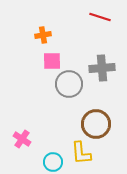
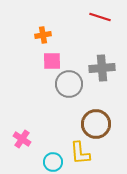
yellow L-shape: moved 1 px left
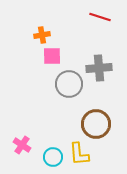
orange cross: moved 1 px left
pink square: moved 5 px up
gray cross: moved 3 px left
pink cross: moved 6 px down
yellow L-shape: moved 1 px left, 1 px down
cyan circle: moved 5 px up
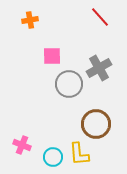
red line: rotated 30 degrees clockwise
orange cross: moved 12 px left, 15 px up
gray cross: rotated 25 degrees counterclockwise
pink cross: rotated 12 degrees counterclockwise
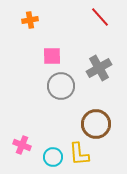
gray circle: moved 8 px left, 2 px down
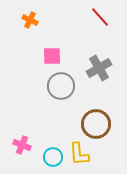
orange cross: rotated 35 degrees clockwise
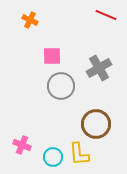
red line: moved 6 px right, 2 px up; rotated 25 degrees counterclockwise
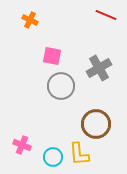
pink square: rotated 12 degrees clockwise
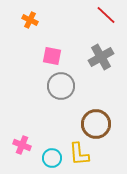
red line: rotated 20 degrees clockwise
gray cross: moved 2 px right, 11 px up
cyan circle: moved 1 px left, 1 px down
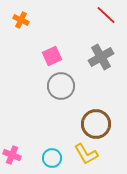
orange cross: moved 9 px left
pink square: rotated 36 degrees counterclockwise
pink cross: moved 10 px left, 10 px down
yellow L-shape: moved 7 px right; rotated 25 degrees counterclockwise
